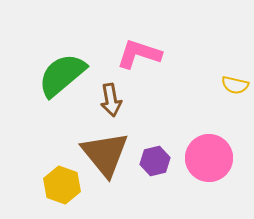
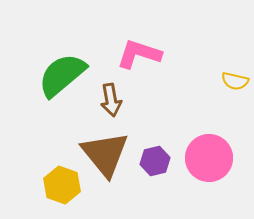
yellow semicircle: moved 4 px up
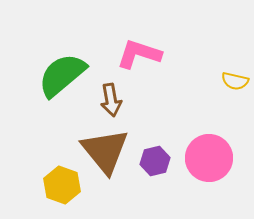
brown triangle: moved 3 px up
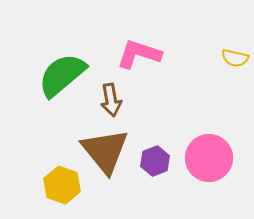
yellow semicircle: moved 23 px up
purple hexagon: rotated 8 degrees counterclockwise
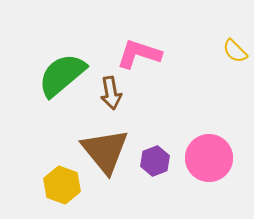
yellow semicircle: moved 7 px up; rotated 32 degrees clockwise
brown arrow: moved 7 px up
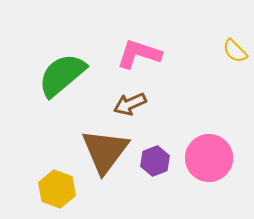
brown arrow: moved 19 px right, 11 px down; rotated 76 degrees clockwise
brown triangle: rotated 16 degrees clockwise
yellow hexagon: moved 5 px left, 4 px down
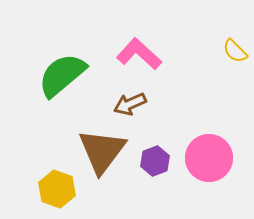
pink L-shape: rotated 24 degrees clockwise
brown triangle: moved 3 px left
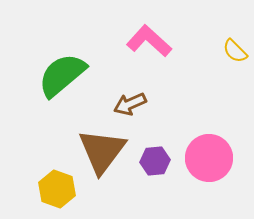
pink L-shape: moved 10 px right, 13 px up
purple hexagon: rotated 16 degrees clockwise
